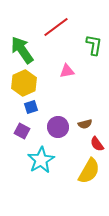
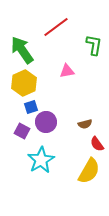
purple circle: moved 12 px left, 5 px up
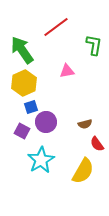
yellow semicircle: moved 6 px left
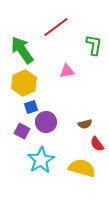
yellow semicircle: moved 1 px left, 3 px up; rotated 104 degrees counterclockwise
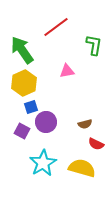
red semicircle: moved 1 px left; rotated 28 degrees counterclockwise
cyan star: moved 2 px right, 3 px down
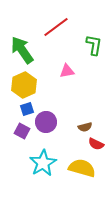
yellow hexagon: moved 2 px down
blue square: moved 4 px left, 2 px down
brown semicircle: moved 3 px down
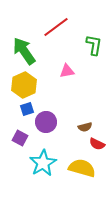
green arrow: moved 2 px right, 1 px down
purple square: moved 2 px left, 7 px down
red semicircle: moved 1 px right
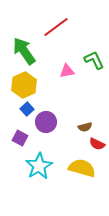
green L-shape: moved 15 px down; rotated 35 degrees counterclockwise
blue square: rotated 24 degrees counterclockwise
cyan star: moved 4 px left, 3 px down
